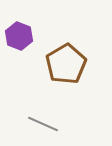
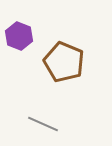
brown pentagon: moved 2 px left, 2 px up; rotated 18 degrees counterclockwise
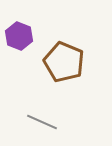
gray line: moved 1 px left, 2 px up
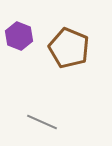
brown pentagon: moved 5 px right, 14 px up
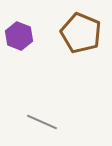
brown pentagon: moved 12 px right, 15 px up
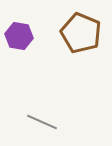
purple hexagon: rotated 12 degrees counterclockwise
